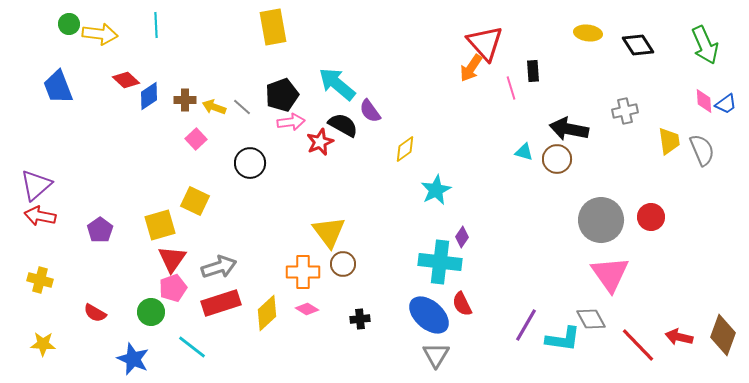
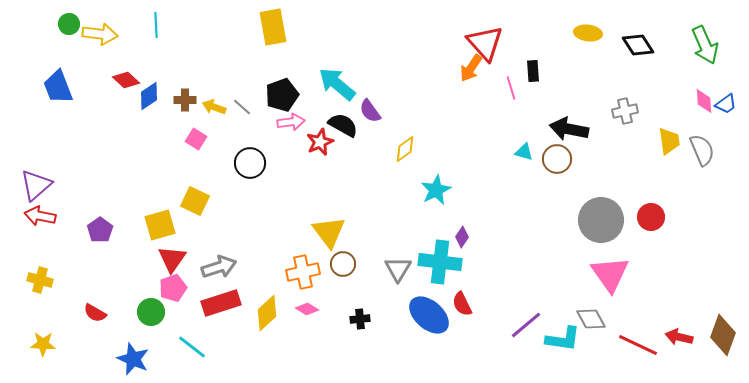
pink square at (196, 139): rotated 15 degrees counterclockwise
orange cross at (303, 272): rotated 12 degrees counterclockwise
purple line at (526, 325): rotated 20 degrees clockwise
red line at (638, 345): rotated 21 degrees counterclockwise
gray triangle at (436, 355): moved 38 px left, 86 px up
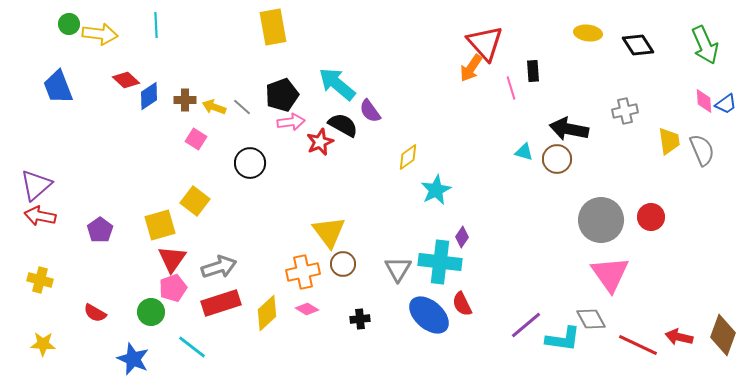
yellow diamond at (405, 149): moved 3 px right, 8 px down
yellow square at (195, 201): rotated 12 degrees clockwise
